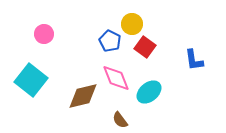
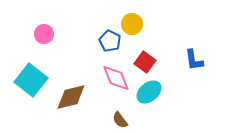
red square: moved 15 px down
brown diamond: moved 12 px left, 1 px down
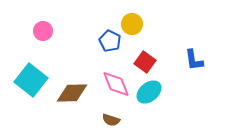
pink circle: moved 1 px left, 3 px up
pink diamond: moved 6 px down
brown diamond: moved 1 px right, 4 px up; rotated 12 degrees clockwise
brown semicircle: moved 9 px left; rotated 36 degrees counterclockwise
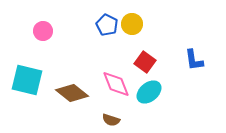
blue pentagon: moved 3 px left, 16 px up
cyan square: moved 4 px left; rotated 24 degrees counterclockwise
brown diamond: rotated 40 degrees clockwise
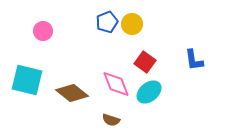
blue pentagon: moved 3 px up; rotated 25 degrees clockwise
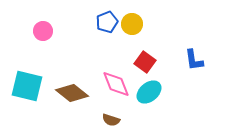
cyan square: moved 6 px down
